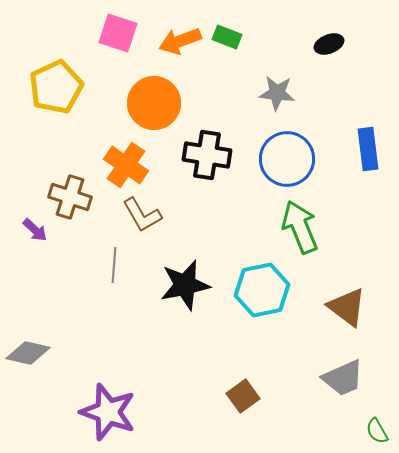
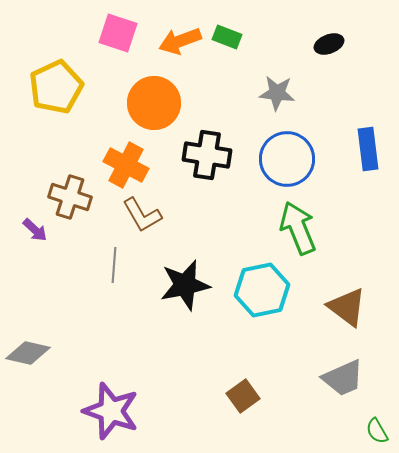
orange cross: rotated 6 degrees counterclockwise
green arrow: moved 2 px left, 1 px down
purple star: moved 3 px right, 1 px up
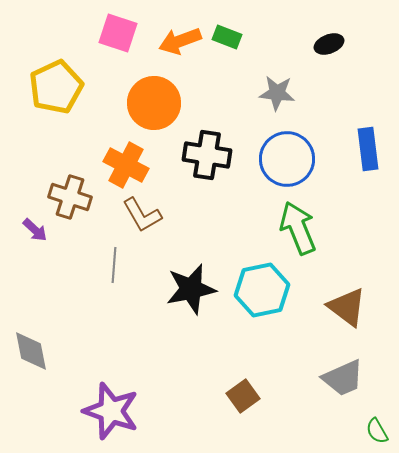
black star: moved 6 px right, 4 px down
gray diamond: moved 3 px right, 2 px up; rotated 66 degrees clockwise
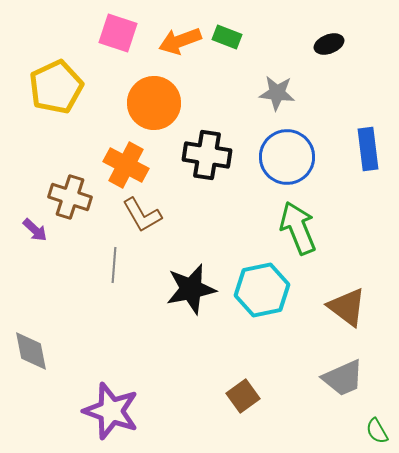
blue circle: moved 2 px up
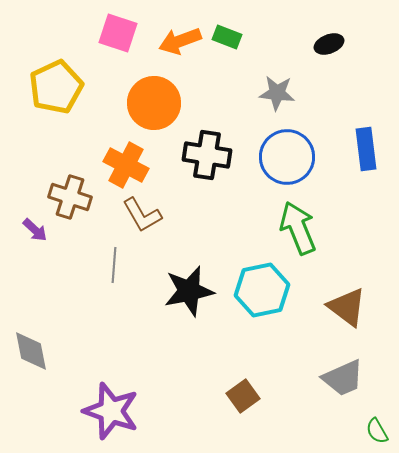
blue rectangle: moved 2 px left
black star: moved 2 px left, 2 px down
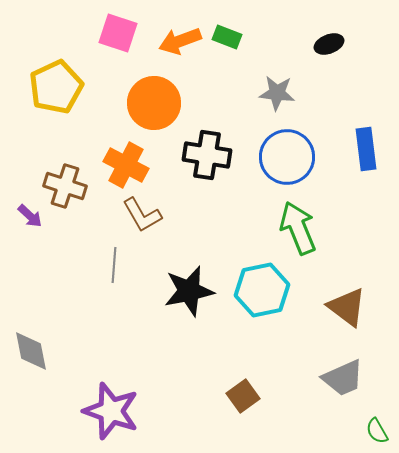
brown cross: moved 5 px left, 11 px up
purple arrow: moved 5 px left, 14 px up
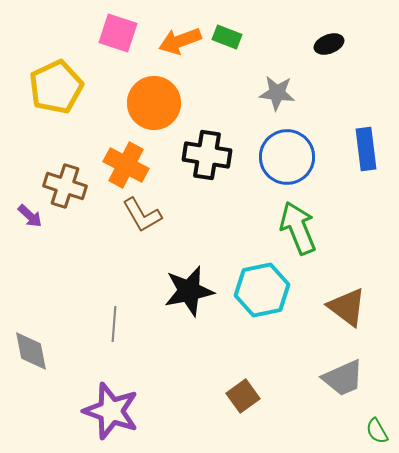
gray line: moved 59 px down
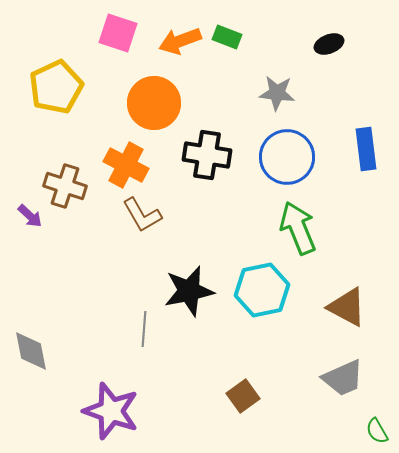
brown triangle: rotated 9 degrees counterclockwise
gray line: moved 30 px right, 5 px down
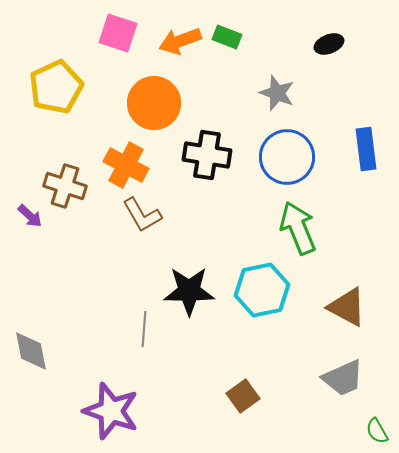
gray star: rotated 15 degrees clockwise
black star: rotated 12 degrees clockwise
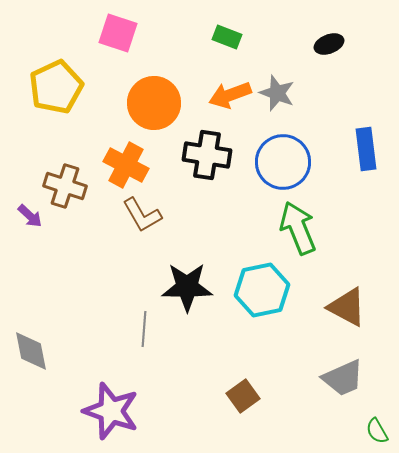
orange arrow: moved 50 px right, 54 px down
blue circle: moved 4 px left, 5 px down
black star: moved 2 px left, 4 px up
